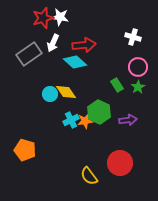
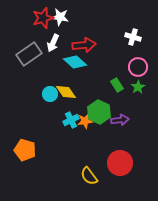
purple arrow: moved 8 px left
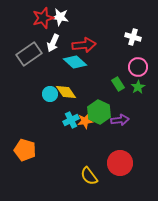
green rectangle: moved 1 px right, 1 px up
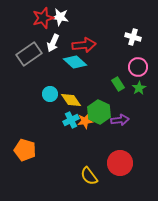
green star: moved 1 px right, 1 px down
yellow diamond: moved 5 px right, 8 px down
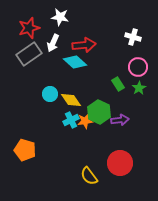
red star: moved 14 px left, 10 px down
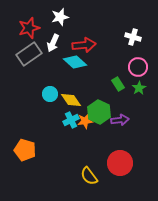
white star: rotated 24 degrees counterclockwise
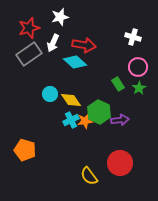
red arrow: rotated 15 degrees clockwise
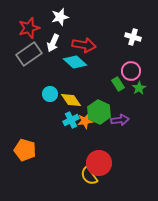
pink circle: moved 7 px left, 4 px down
red circle: moved 21 px left
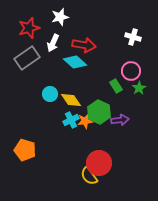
gray rectangle: moved 2 px left, 4 px down
green rectangle: moved 2 px left, 2 px down
